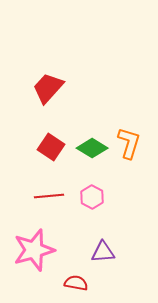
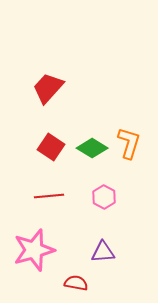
pink hexagon: moved 12 px right
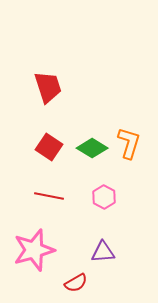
red trapezoid: moved 1 px up; rotated 120 degrees clockwise
red square: moved 2 px left
red line: rotated 16 degrees clockwise
red semicircle: rotated 140 degrees clockwise
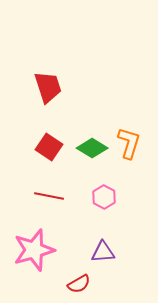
red semicircle: moved 3 px right, 1 px down
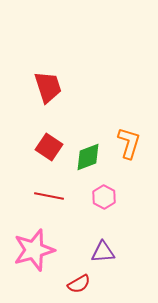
green diamond: moved 4 px left, 9 px down; rotated 52 degrees counterclockwise
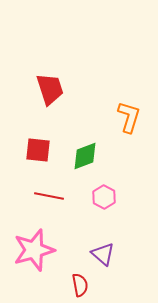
red trapezoid: moved 2 px right, 2 px down
orange L-shape: moved 26 px up
red square: moved 11 px left, 3 px down; rotated 28 degrees counterclockwise
green diamond: moved 3 px left, 1 px up
purple triangle: moved 2 px down; rotated 45 degrees clockwise
red semicircle: moved 1 px right, 1 px down; rotated 70 degrees counterclockwise
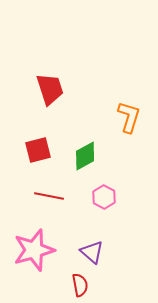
red square: rotated 20 degrees counterclockwise
green diamond: rotated 8 degrees counterclockwise
purple triangle: moved 11 px left, 2 px up
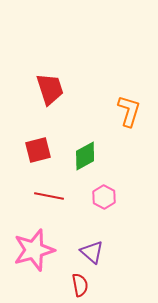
orange L-shape: moved 6 px up
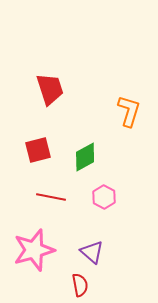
green diamond: moved 1 px down
red line: moved 2 px right, 1 px down
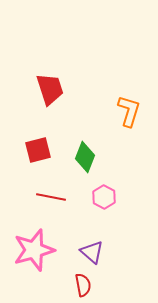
green diamond: rotated 40 degrees counterclockwise
red semicircle: moved 3 px right
